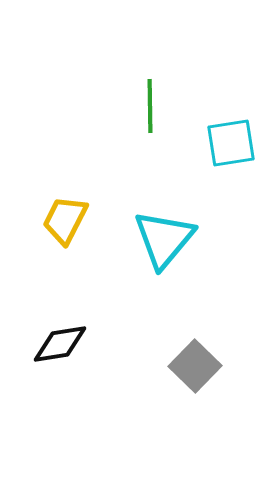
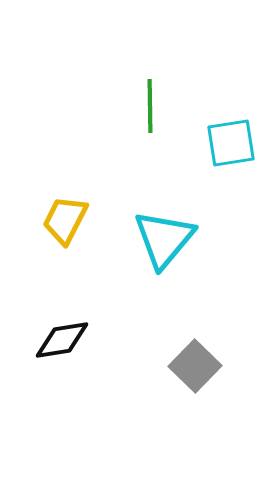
black diamond: moved 2 px right, 4 px up
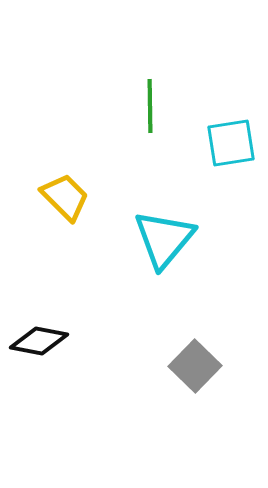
yellow trapezoid: moved 23 px up; rotated 108 degrees clockwise
black diamond: moved 23 px left, 1 px down; rotated 20 degrees clockwise
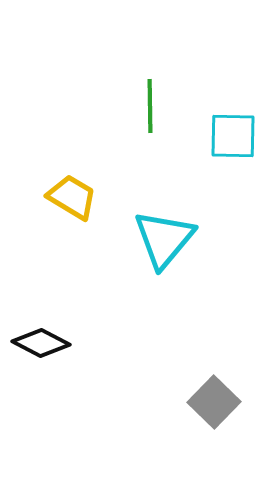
cyan square: moved 2 px right, 7 px up; rotated 10 degrees clockwise
yellow trapezoid: moved 7 px right; rotated 14 degrees counterclockwise
black diamond: moved 2 px right, 2 px down; rotated 16 degrees clockwise
gray square: moved 19 px right, 36 px down
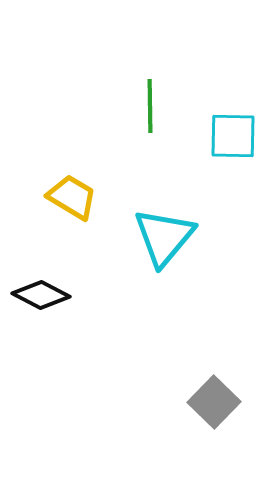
cyan triangle: moved 2 px up
black diamond: moved 48 px up
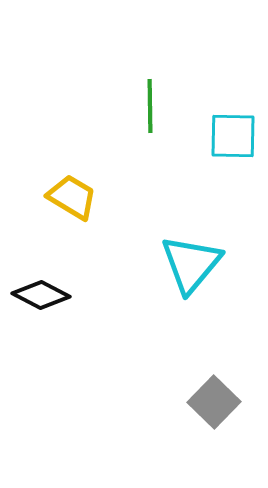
cyan triangle: moved 27 px right, 27 px down
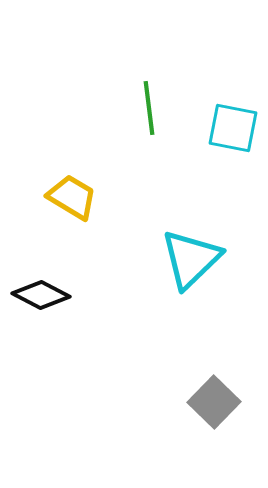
green line: moved 1 px left, 2 px down; rotated 6 degrees counterclockwise
cyan square: moved 8 px up; rotated 10 degrees clockwise
cyan triangle: moved 5 px up; rotated 6 degrees clockwise
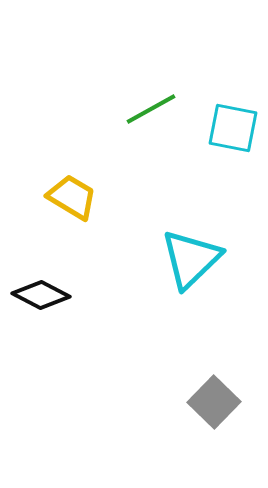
green line: moved 2 px right, 1 px down; rotated 68 degrees clockwise
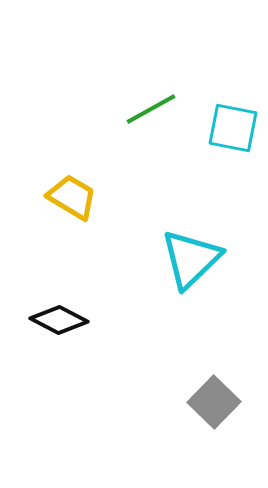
black diamond: moved 18 px right, 25 px down
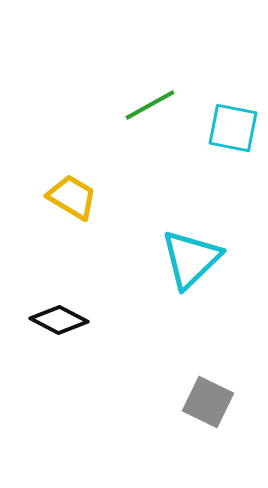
green line: moved 1 px left, 4 px up
gray square: moved 6 px left; rotated 18 degrees counterclockwise
